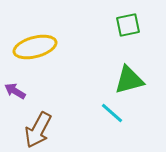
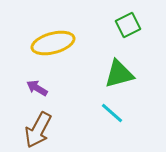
green square: rotated 15 degrees counterclockwise
yellow ellipse: moved 18 px right, 4 px up
green triangle: moved 10 px left, 6 px up
purple arrow: moved 22 px right, 3 px up
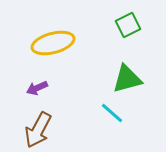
green triangle: moved 8 px right, 5 px down
purple arrow: rotated 55 degrees counterclockwise
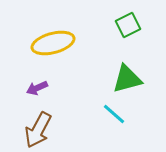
cyan line: moved 2 px right, 1 px down
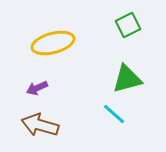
brown arrow: moved 2 px right, 5 px up; rotated 78 degrees clockwise
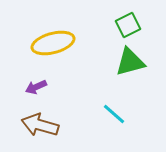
green triangle: moved 3 px right, 17 px up
purple arrow: moved 1 px left, 1 px up
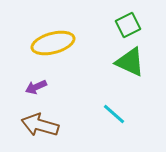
green triangle: rotated 40 degrees clockwise
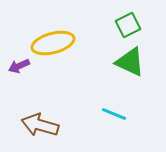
purple arrow: moved 17 px left, 21 px up
cyan line: rotated 20 degrees counterclockwise
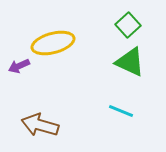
green square: rotated 15 degrees counterclockwise
cyan line: moved 7 px right, 3 px up
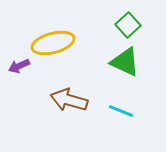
green triangle: moved 5 px left
brown arrow: moved 29 px right, 25 px up
